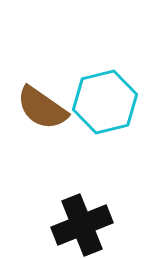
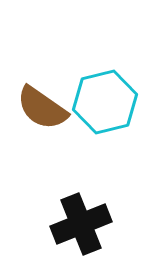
black cross: moved 1 px left, 1 px up
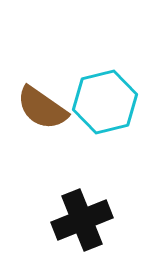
black cross: moved 1 px right, 4 px up
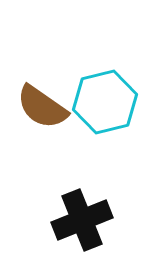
brown semicircle: moved 1 px up
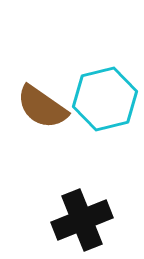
cyan hexagon: moved 3 px up
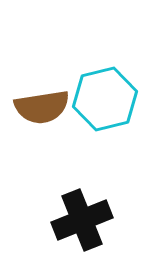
brown semicircle: rotated 44 degrees counterclockwise
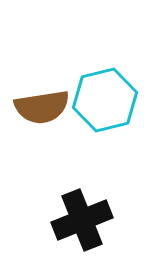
cyan hexagon: moved 1 px down
